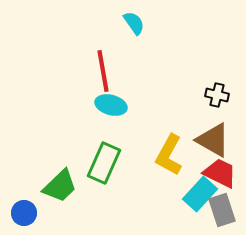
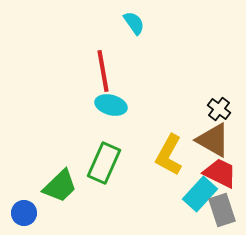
black cross: moved 2 px right, 14 px down; rotated 25 degrees clockwise
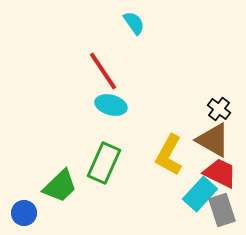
red line: rotated 24 degrees counterclockwise
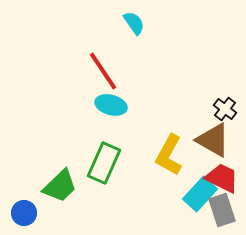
black cross: moved 6 px right
red trapezoid: moved 2 px right, 5 px down
